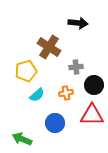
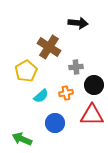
yellow pentagon: rotated 15 degrees counterclockwise
cyan semicircle: moved 4 px right, 1 px down
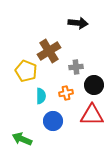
brown cross: moved 4 px down; rotated 25 degrees clockwise
yellow pentagon: rotated 20 degrees counterclockwise
cyan semicircle: rotated 49 degrees counterclockwise
blue circle: moved 2 px left, 2 px up
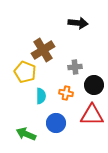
brown cross: moved 6 px left, 1 px up
gray cross: moved 1 px left
yellow pentagon: moved 1 px left, 1 px down
orange cross: rotated 24 degrees clockwise
blue circle: moved 3 px right, 2 px down
green arrow: moved 4 px right, 5 px up
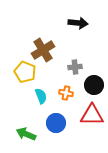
cyan semicircle: rotated 21 degrees counterclockwise
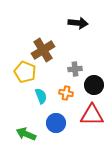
gray cross: moved 2 px down
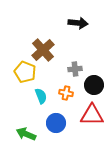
brown cross: rotated 10 degrees counterclockwise
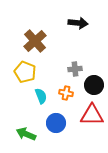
brown cross: moved 8 px left, 9 px up
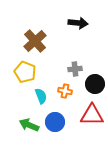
black circle: moved 1 px right, 1 px up
orange cross: moved 1 px left, 2 px up
blue circle: moved 1 px left, 1 px up
green arrow: moved 3 px right, 9 px up
